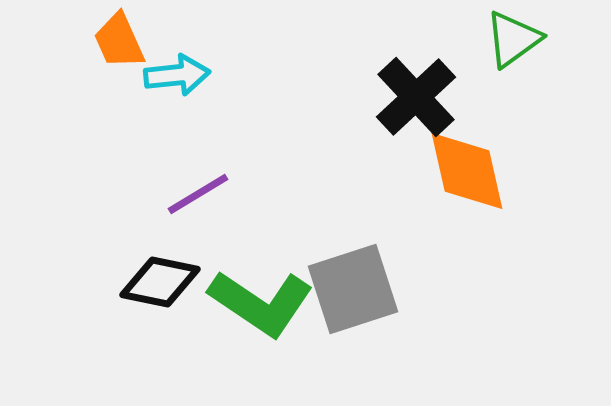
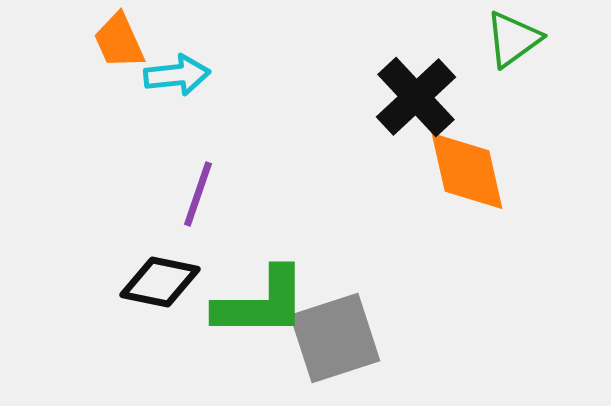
purple line: rotated 40 degrees counterclockwise
gray square: moved 18 px left, 49 px down
green L-shape: rotated 34 degrees counterclockwise
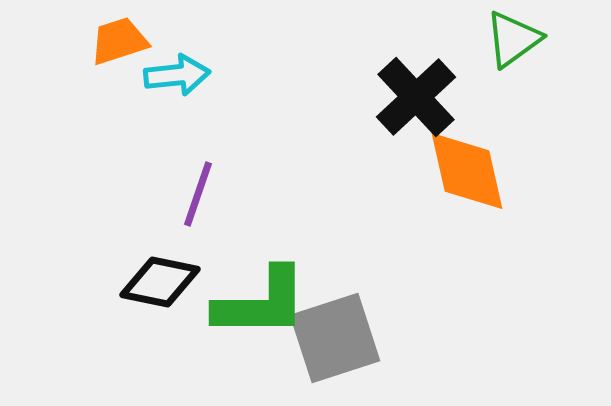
orange trapezoid: rotated 96 degrees clockwise
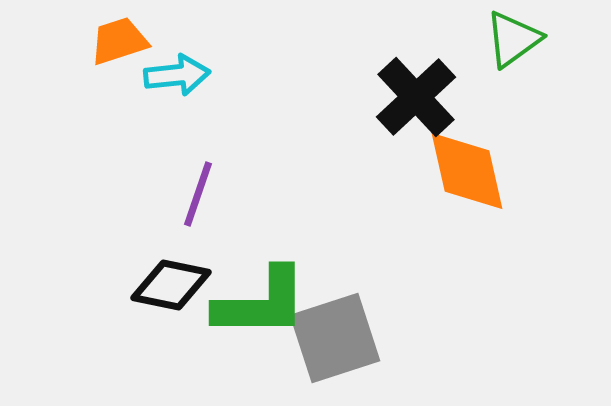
black diamond: moved 11 px right, 3 px down
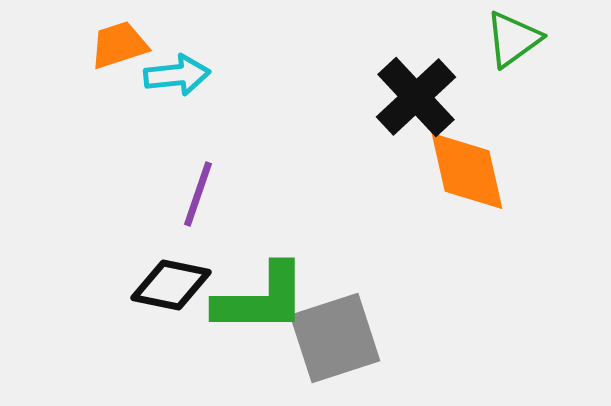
orange trapezoid: moved 4 px down
green L-shape: moved 4 px up
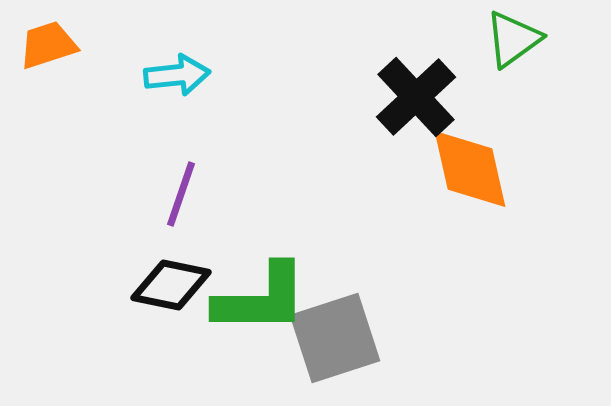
orange trapezoid: moved 71 px left
orange diamond: moved 3 px right, 2 px up
purple line: moved 17 px left
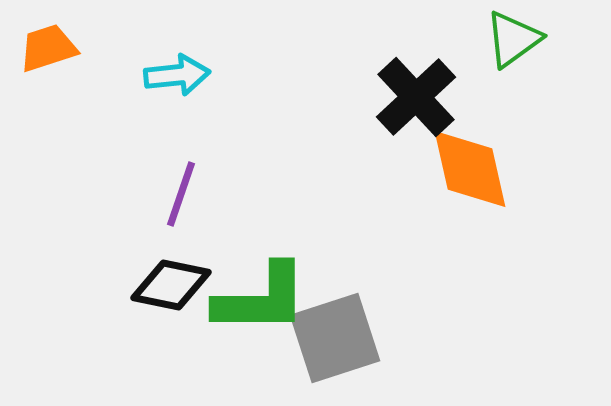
orange trapezoid: moved 3 px down
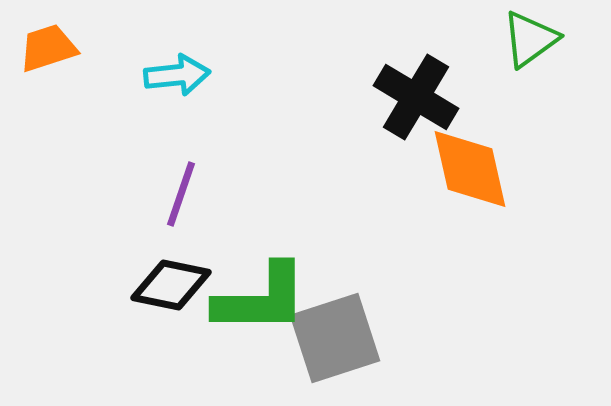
green triangle: moved 17 px right
black cross: rotated 16 degrees counterclockwise
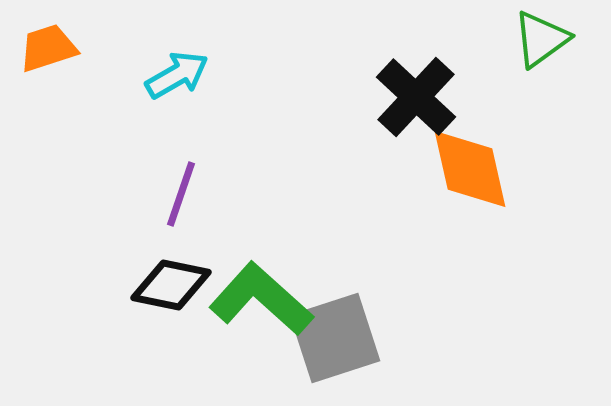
green triangle: moved 11 px right
cyan arrow: rotated 24 degrees counterclockwise
black cross: rotated 12 degrees clockwise
green L-shape: rotated 138 degrees counterclockwise
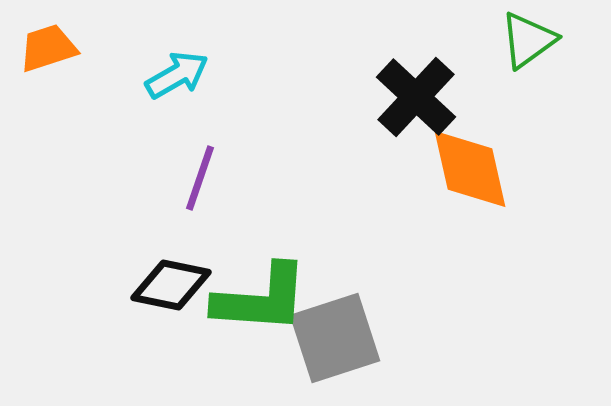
green triangle: moved 13 px left, 1 px down
purple line: moved 19 px right, 16 px up
green L-shape: rotated 142 degrees clockwise
